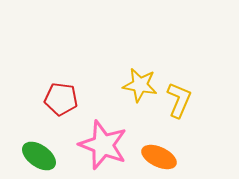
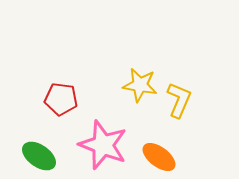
orange ellipse: rotated 12 degrees clockwise
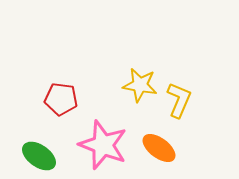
orange ellipse: moved 9 px up
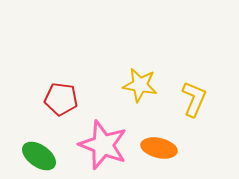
yellow L-shape: moved 15 px right, 1 px up
orange ellipse: rotated 24 degrees counterclockwise
